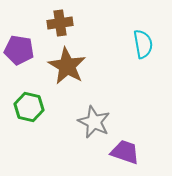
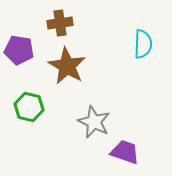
cyan semicircle: rotated 12 degrees clockwise
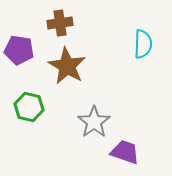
gray star: rotated 12 degrees clockwise
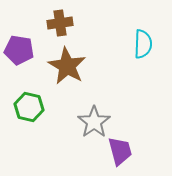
purple trapezoid: moved 5 px left, 1 px up; rotated 56 degrees clockwise
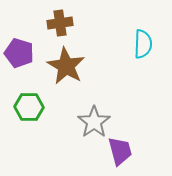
purple pentagon: moved 3 px down; rotated 8 degrees clockwise
brown star: moved 1 px left
green hexagon: rotated 12 degrees counterclockwise
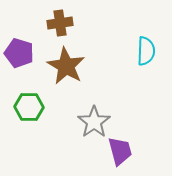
cyan semicircle: moved 3 px right, 7 px down
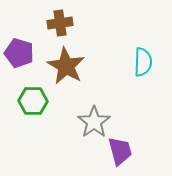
cyan semicircle: moved 3 px left, 11 px down
green hexagon: moved 4 px right, 6 px up
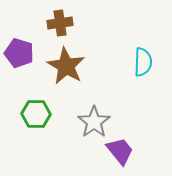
green hexagon: moved 3 px right, 13 px down
purple trapezoid: rotated 24 degrees counterclockwise
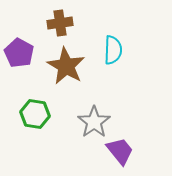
purple pentagon: rotated 12 degrees clockwise
cyan semicircle: moved 30 px left, 12 px up
green hexagon: moved 1 px left; rotated 8 degrees clockwise
